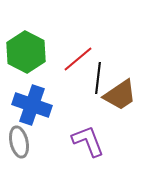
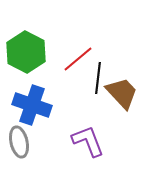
brown trapezoid: moved 2 px right, 2 px up; rotated 99 degrees counterclockwise
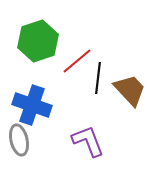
green hexagon: moved 12 px right, 11 px up; rotated 15 degrees clockwise
red line: moved 1 px left, 2 px down
brown trapezoid: moved 8 px right, 3 px up
gray ellipse: moved 2 px up
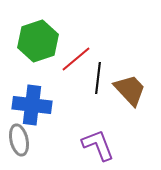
red line: moved 1 px left, 2 px up
blue cross: rotated 12 degrees counterclockwise
purple L-shape: moved 10 px right, 4 px down
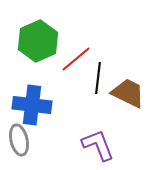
green hexagon: rotated 6 degrees counterclockwise
brown trapezoid: moved 2 px left, 3 px down; rotated 21 degrees counterclockwise
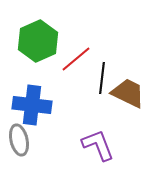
black line: moved 4 px right
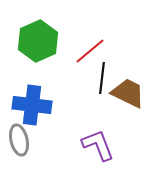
red line: moved 14 px right, 8 px up
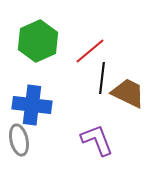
purple L-shape: moved 1 px left, 5 px up
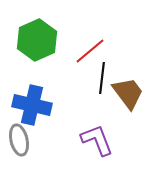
green hexagon: moved 1 px left, 1 px up
brown trapezoid: rotated 27 degrees clockwise
blue cross: rotated 6 degrees clockwise
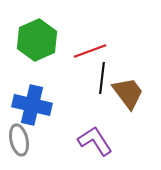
red line: rotated 20 degrees clockwise
purple L-shape: moved 2 px left, 1 px down; rotated 12 degrees counterclockwise
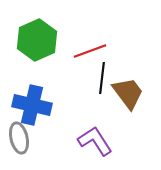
gray ellipse: moved 2 px up
